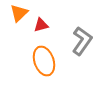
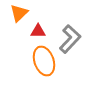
red triangle: moved 3 px left, 6 px down; rotated 14 degrees clockwise
gray L-shape: moved 12 px left, 2 px up; rotated 8 degrees clockwise
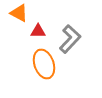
orange triangle: rotated 48 degrees counterclockwise
orange ellipse: moved 3 px down
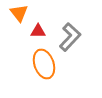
orange triangle: rotated 24 degrees clockwise
gray L-shape: moved 2 px up
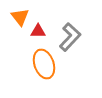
orange triangle: moved 1 px right, 4 px down
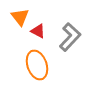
red triangle: rotated 28 degrees clockwise
orange ellipse: moved 7 px left, 1 px down
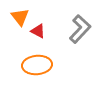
gray L-shape: moved 10 px right, 8 px up
orange ellipse: rotated 76 degrees counterclockwise
